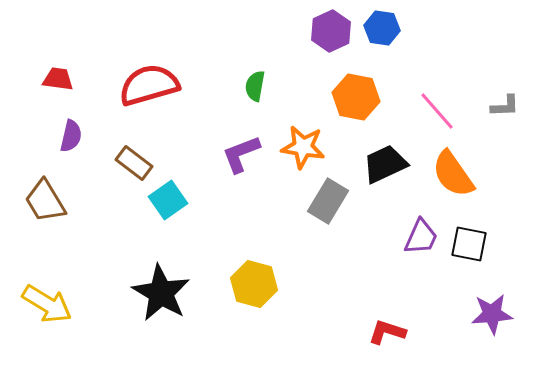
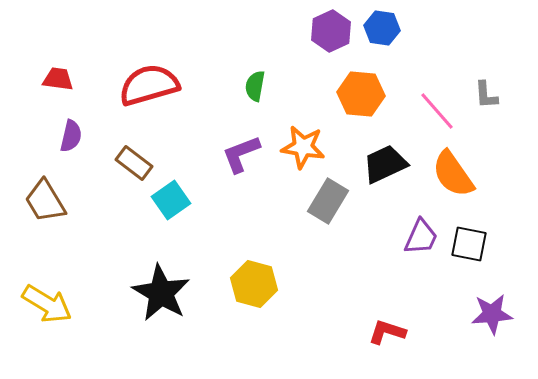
orange hexagon: moved 5 px right, 3 px up; rotated 6 degrees counterclockwise
gray L-shape: moved 19 px left, 11 px up; rotated 88 degrees clockwise
cyan square: moved 3 px right
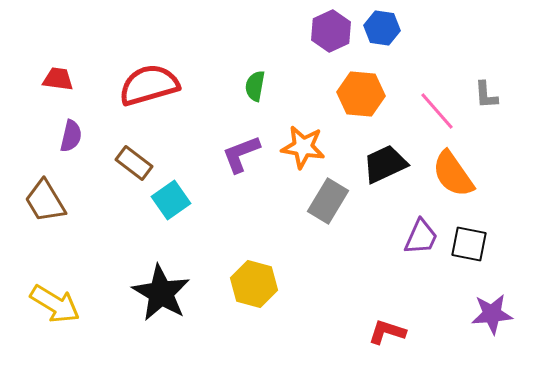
yellow arrow: moved 8 px right
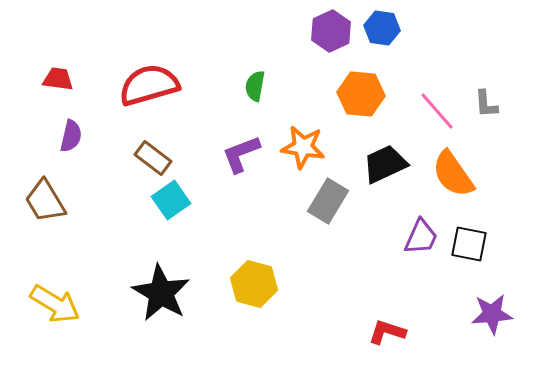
gray L-shape: moved 9 px down
brown rectangle: moved 19 px right, 5 px up
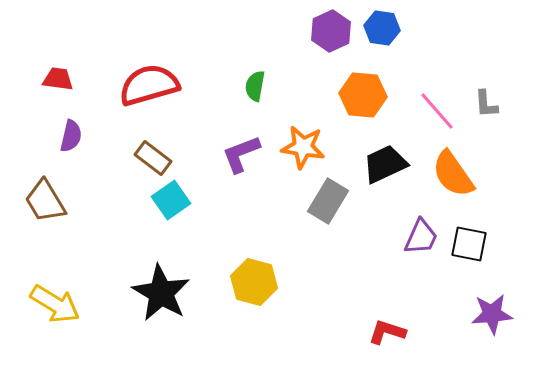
orange hexagon: moved 2 px right, 1 px down
yellow hexagon: moved 2 px up
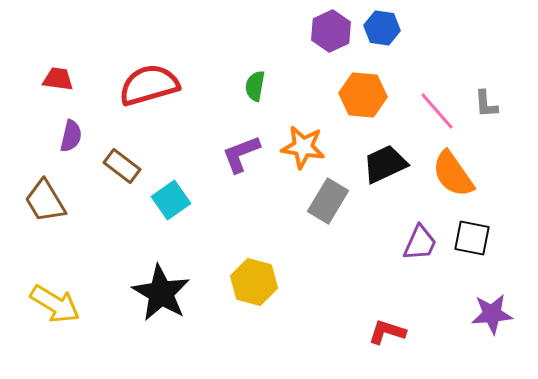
brown rectangle: moved 31 px left, 8 px down
purple trapezoid: moved 1 px left, 6 px down
black square: moved 3 px right, 6 px up
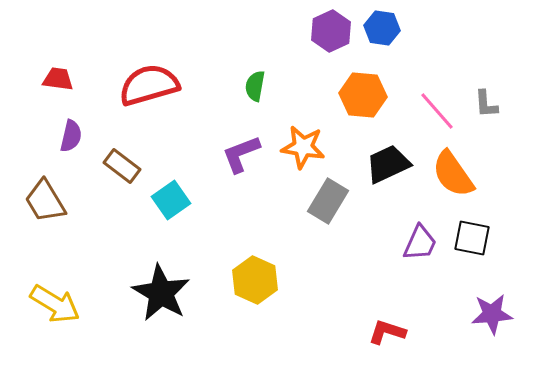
black trapezoid: moved 3 px right
yellow hexagon: moved 1 px right, 2 px up; rotated 9 degrees clockwise
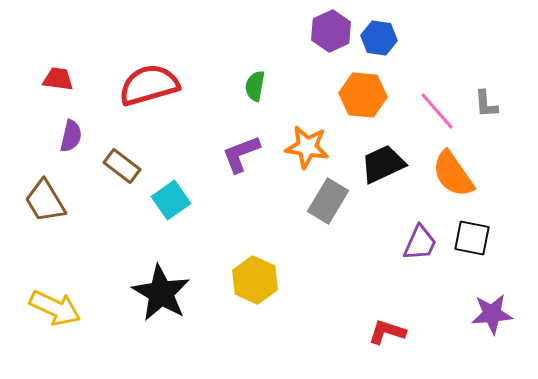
blue hexagon: moved 3 px left, 10 px down
orange star: moved 4 px right
black trapezoid: moved 5 px left
yellow arrow: moved 4 px down; rotated 6 degrees counterclockwise
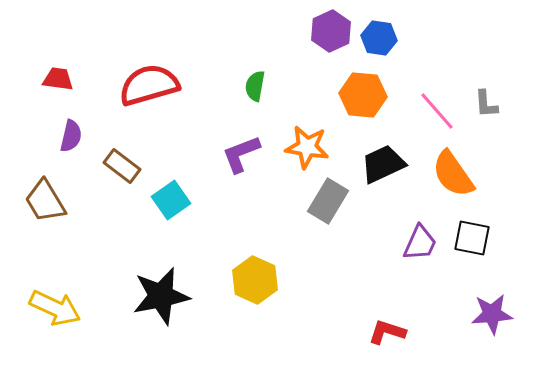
black star: moved 3 px down; rotated 30 degrees clockwise
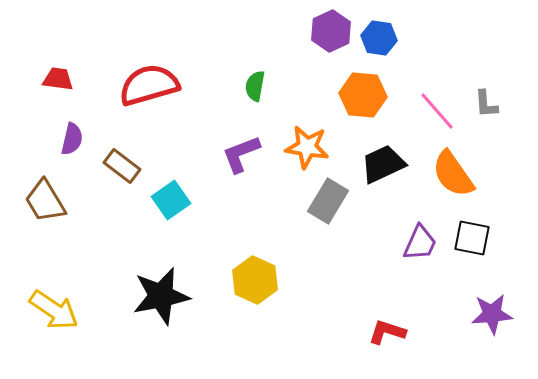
purple semicircle: moved 1 px right, 3 px down
yellow arrow: moved 1 px left, 2 px down; rotated 9 degrees clockwise
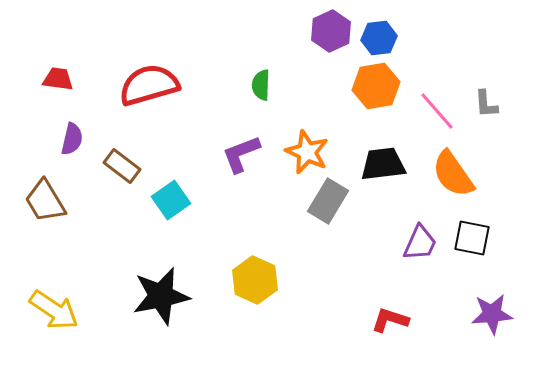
blue hexagon: rotated 16 degrees counterclockwise
green semicircle: moved 6 px right, 1 px up; rotated 8 degrees counterclockwise
orange hexagon: moved 13 px right, 9 px up; rotated 15 degrees counterclockwise
orange star: moved 5 px down; rotated 15 degrees clockwise
black trapezoid: rotated 18 degrees clockwise
red L-shape: moved 3 px right, 12 px up
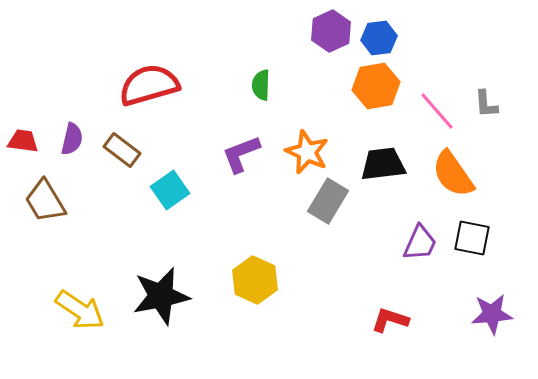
red trapezoid: moved 35 px left, 62 px down
brown rectangle: moved 16 px up
cyan square: moved 1 px left, 10 px up
yellow arrow: moved 26 px right
